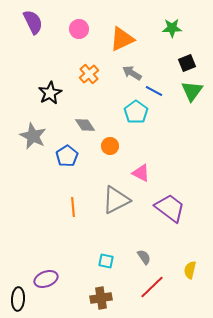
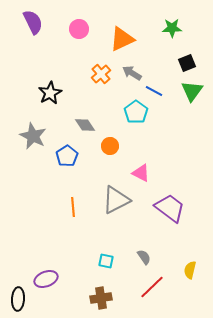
orange cross: moved 12 px right
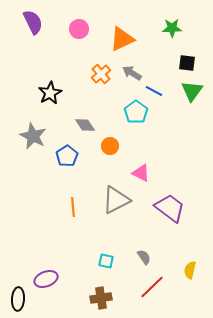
black square: rotated 30 degrees clockwise
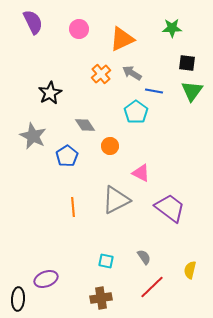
blue line: rotated 18 degrees counterclockwise
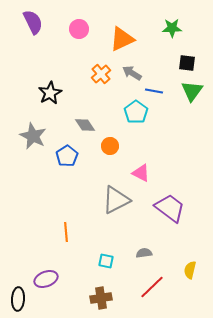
orange line: moved 7 px left, 25 px down
gray semicircle: moved 4 px up; rotated 63 degrees counterclockwise
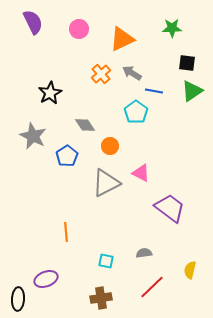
green triangle: rotated 20 degrees clockwise
gray triangle: moved 10 px left, 17 px up
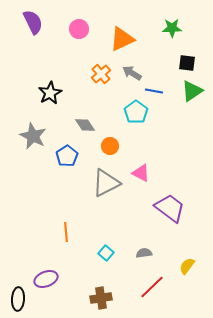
cyan square: moved 8 px up; rotated 28 degrees clockwise
yellow semicircle: moved 3 px left, 4 px up; rotated 24 degrees clockwise
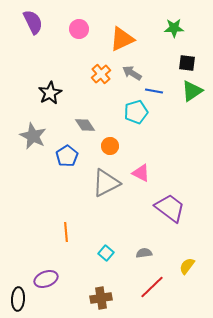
green star: moved 2 px right
cyan pentagon: rotated 20 degrees clockwise
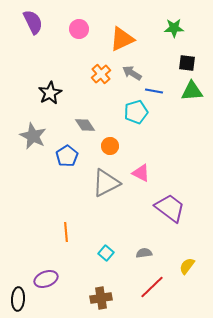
green triangle: rotated 30 degrees clockwise
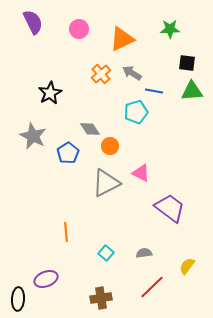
green star: moved 4 px left, 1 px down
gray diamond: moved 5 px right, 4 px down
blue pentagon: moved 1 px right, 3 px up
